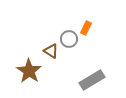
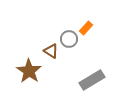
orange rectangle: rotated 16 degrees clockwise
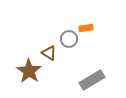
orange rectangle: rotated 40 degrees clockwise
brown triangle: moved 2 px left, 2 px down
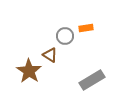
gray circle: moved 4 px left, 3 px up
brown triangle: moved 1 px right, 2 px down
